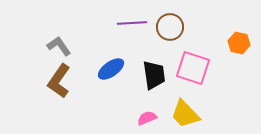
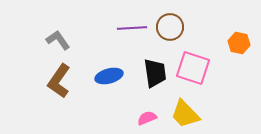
purple line: moved 5 px down
gray L-shape: moved 1 px left, 6 px up
blue ellipse: moved 2 px left, 7 px down; rotated 20 degrees clockwise
black trapezoid: moved 1 px right, 2 px up
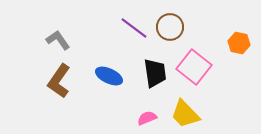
purple line: moved 2 px right; rotated 40 degrees clockwise
pink square: moved 1 px right, 1 px up; rotated 20 degrees clockwise
blue ellipse: rotated 40 degrees clockwise
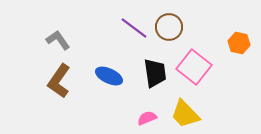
brown circle: moved 1 px left
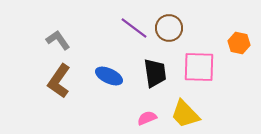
brown circle: moved 1 px down
pink square: moved 5 px right; rotated 36 degrees counterclockwise
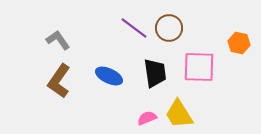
yellow trapezoid: moved 6 px left; rotated 12 degrees clockwise
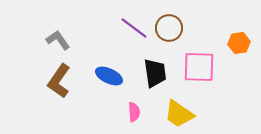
orange hexagon: rotated 20 degrees counterclockwise
yellow trapezoid: rotated 24 degrees counterclockwise
pink semicircle: moved 13 px left, 6 px up; rotated 108 degrees clockwise
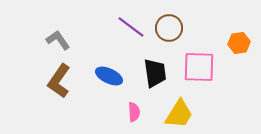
purple line: moved 3 px left, 1 px up
yellow trapezoid: rotated 92 degrees counterclockwise
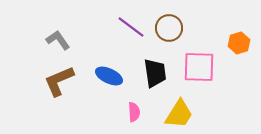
orange hexagon: rotated 10 degrees counterclockwise
brown L-shape: rotated 32 degrees clockwise
